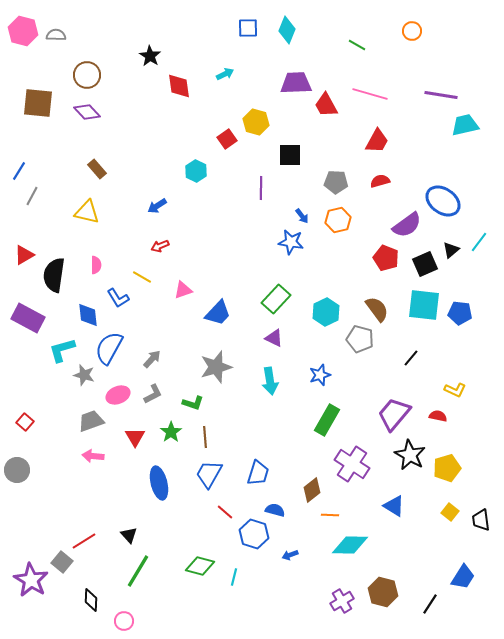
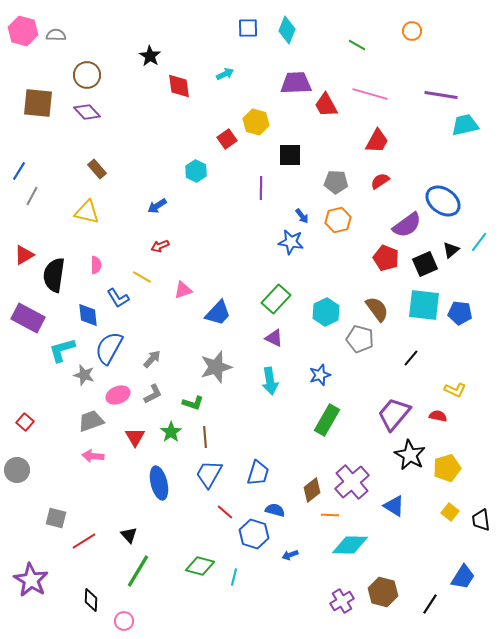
red semicircle at (380, 181): rotated 18 degrees counterclockwise
purple cross at (352, 464): moved 18 px down; rotated 16 degrees clockwise
gray square at (62, 562): moved 6 px left, 44 px up; rotated 25 degrees counterclockwise
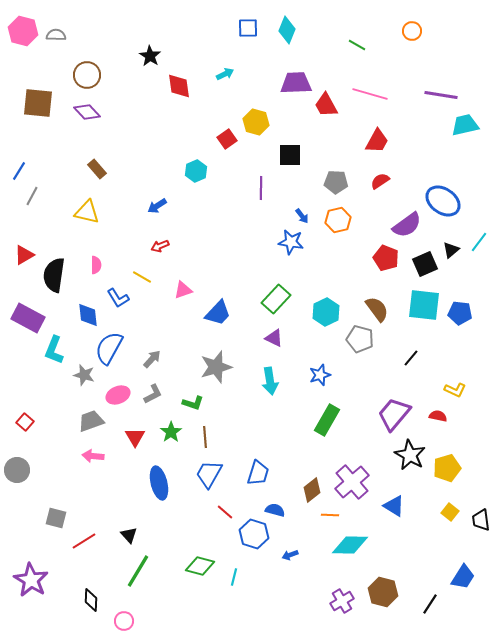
cyan hexagon at (196, 171): rotated 10 degrees clockwise
cyan L-shape at (62, 350): moved 8 px left; rotated 52 degrees counterclockwise
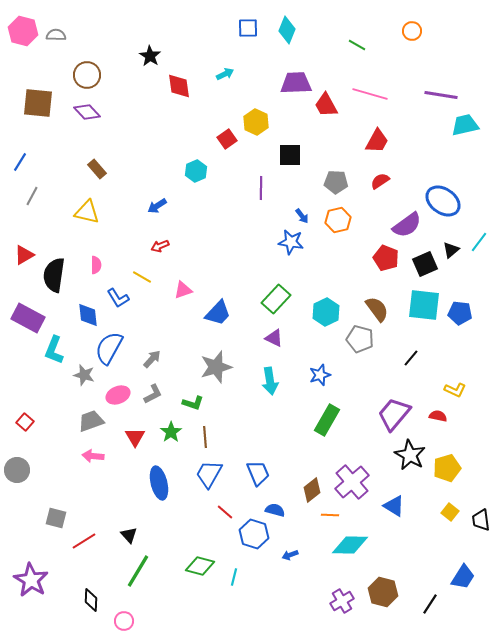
yellow hexagon at (256, 122): rotated 10 degrees clockwise
blue line at (19, 171): moved 1 px right, 9 px up
blue trapezoid at (258, 473): rotated 40 degrees counterclockwise
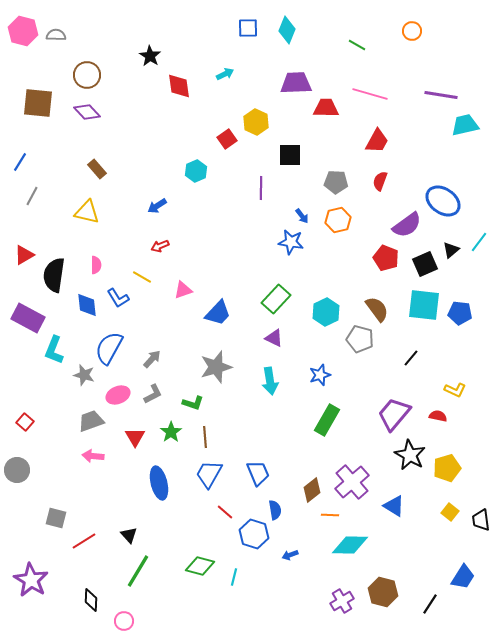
red trapezoid at (326, 105): moved 3 px down; rotated 120 degrees clockwise
red semicircle at (380, 181): rotated 36 degrees counterclockwise
blue diamond at (88, 315): moved 1 px left, 10 px up
blue semicircle at (275, 510): rotated 66 degrees clockwise
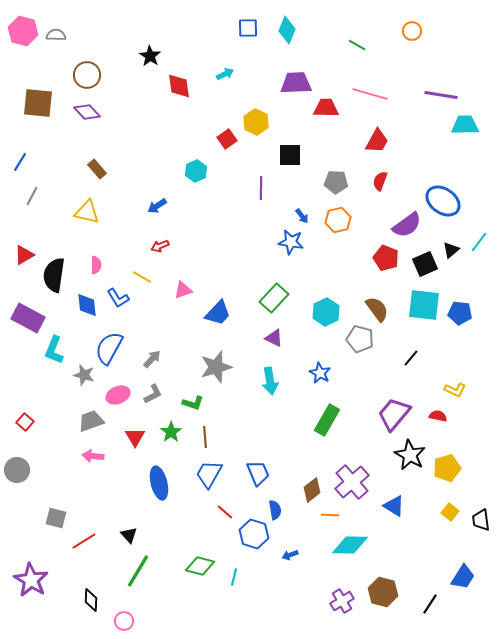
cyan trapezoid at (465, 125): rotated 12 degrees clockwise
green rectangle at (276, 299): moved 2 px left, 1 px up
blue star at (320, 375): moved 2 px up; rotated 25 degrees counterclockwise
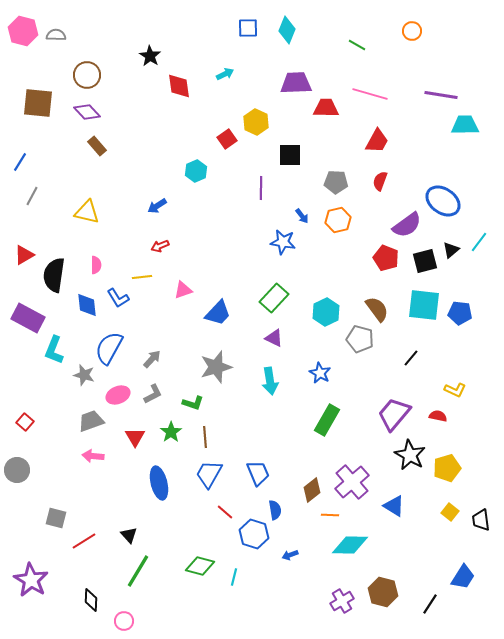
brown rectangle at (97, 169): moved 23 px up
blue star at (291, 242): moved 8 px left
black square at (425, 264): moved 3 px up; rotated 10 degrees clockwise
yellow line at (142, 277): rotated 36 degrees counterclockwise
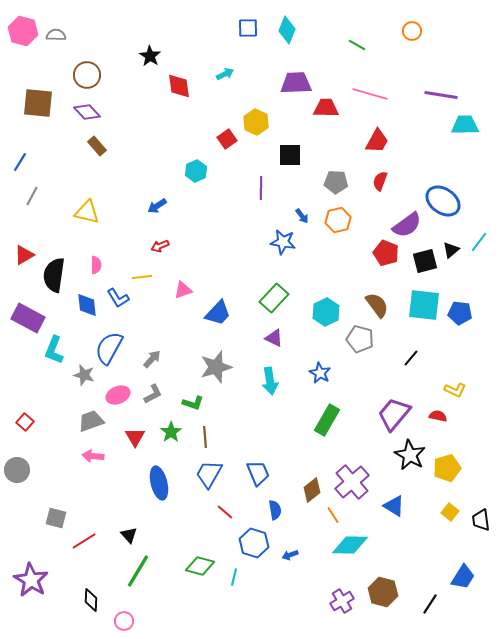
red pentagon at (386, 258): moved 5 px up
brown semicircle at (377, 309): moved 4 px up
orange line at (330, 515): moved 3 px right; rotated 54 degrees clockwise
blue hexagon at (254, 534): moved 9 px down
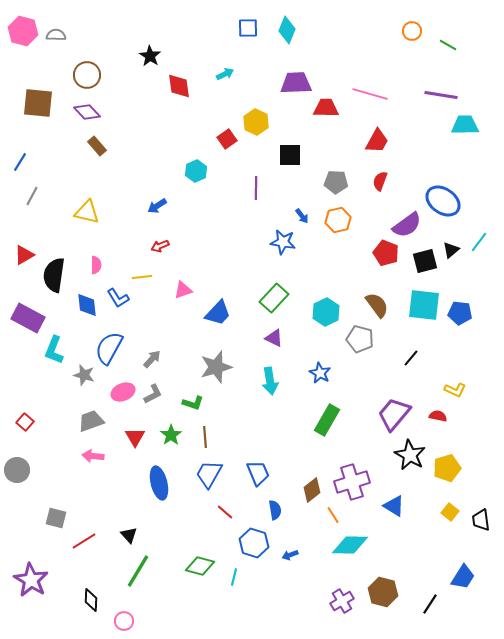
green line at (357, 45): moved 91 px right
purple line at (261, 188): moved 5 px left
pink ellipse at (118, 395): moved 5 px right, 3 px up
green star at (171, 432): moved 3 px down
purple cross at (352, 482): rotated 24 degrees clockwise
